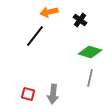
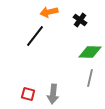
green diamond: rotated 15 degrees counterclockwise
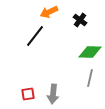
orange arrow: rotated 12 degrees counterclockwise
red square: rotated 24 degrees counterclockwise
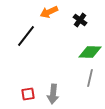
black line: moved 9 px left
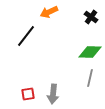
black cross: moved 11 px right, 3 px up
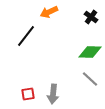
gray line: moved 1 px down; rotated 60 degrees counterclockwise
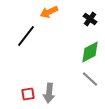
black cross: moved 1 px left, 2 px down
green diamond: rotated 30 degrees counterclockwise
gray arrow: moved 4 px left, 1 px up
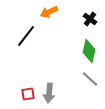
green diamond: moved 1 px left, 1 px up; rotated 50 degrees counterclockwise
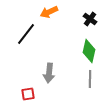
black line: moved 2 px up
gray line: rotated 48 degrees clockwise
gray arrow: moved 20 px up
